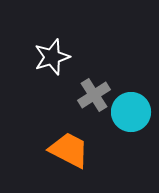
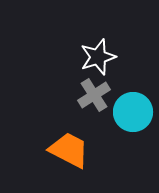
white star: moved 46 px right
cyan circle: moved 2 px right
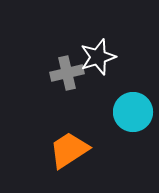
gray cross: moved 27 px left, 22 px up; rotated 20 degrees clockwise
orange trapezoid: rotated 60 degrees counterclockwise
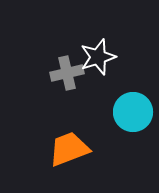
orange trapezoid: moved 1 px up; rotated 12 degrees clockwise
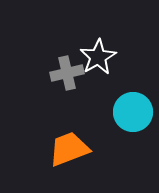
white star: rotated 12 degrees counterclockwise
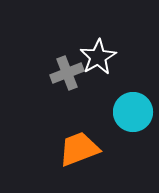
gray cross: rotated 8 degrees counterclockwise
orange trapezoid: moved 10 px right
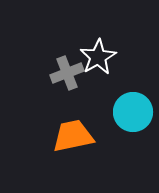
orange trapezoid: moved 6 px left, 13 px up; rotated 9 degrees clockwise
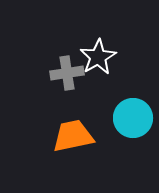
gray cross: rotated 12 degrees clockwise
cyan circle: moved 6 px down
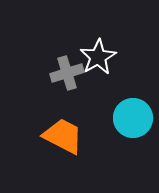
gray cross: rotated 8 degrees counterclockwise
orange trapezoid: moved 10 px left; rotated 39 degrees clockwise
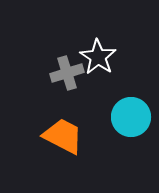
white star: rotated 9 degrees counterclockwise
cyan circle: moved 2 px left, 1 px up
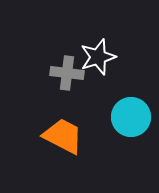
white star: rotated 21 degrees clockwise
gray cross: rotated 24 degrees clockwise
